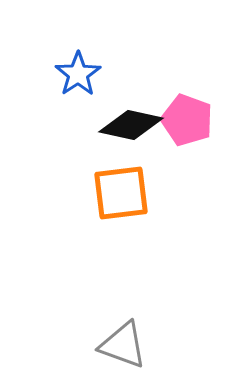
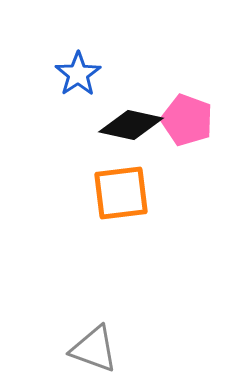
gray triangle: moved 29 px left, 4 px down
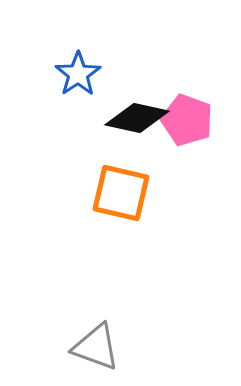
black diamond: moved 6 px right, 7 px up
orange square: rotated 20 degrees clockwise
gray triangle: moved 2 px right, 2 px up
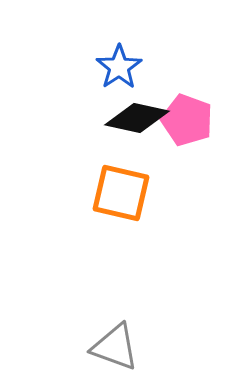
blue star: moved 41 px right, 7 px up
gray triangle: moved 19 px right
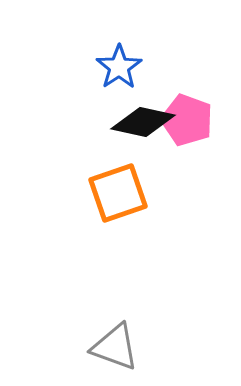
black diamond: moved 6 px right, 4 px down
orange square: moved 3 px left; rotated 32 degrees counterclockwise
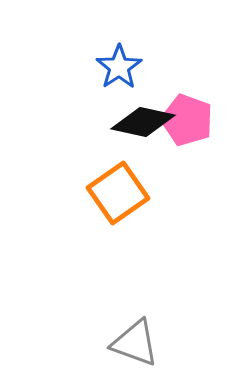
orange square: rotated 16 degrees counterclockwise
gray triangle: moved 20 px right, 4 px up
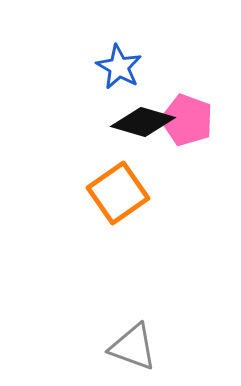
blue star: rotated 9 degrees counterclockwise
black diamond: rotated 4 degrees clockwise
gray triangle: moved 2 px left, 4 px down
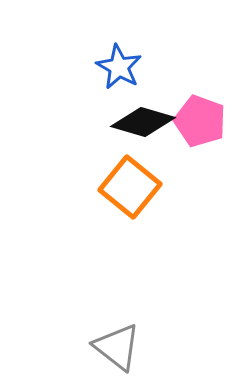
pink pentagon: moved 13 px right, 1 px down
orange square: moved 12 px right, 6 px up; rotated 16 degrees counterclockwise
gray triangle: moved 16 px left; rotated 18 degrees clockwise
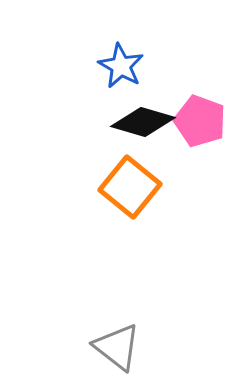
blue star: moved 2 px right, 1 px up
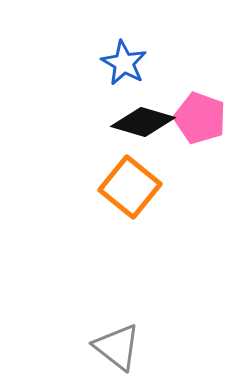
blue star: moved 3 px right, 3 px up
pink pentagon: moved 3 px up
